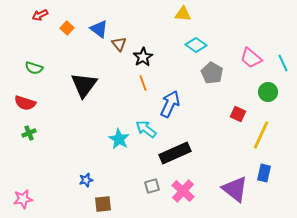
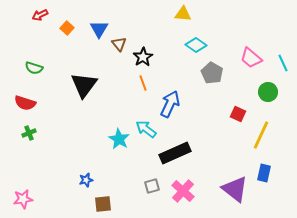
blue triangle: rotated 24 degrees clockwise
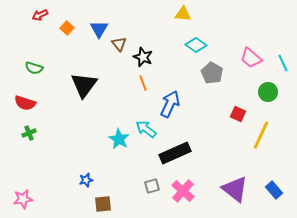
black star: rotated 18 degrees counterclockwise
blue rectangle: moved 10 px right, 17 px down; rotated 54 degrees counterclockwise
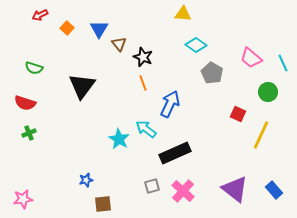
black triangle: moved 2 px left, 1 px down
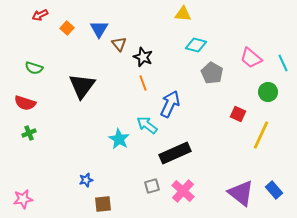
cyan diamond: rotated 20 degrees counterclockwise
cyan arrow: moved 1 px right, 4 px up
purple triangle: moved 6 px right, 4 px down
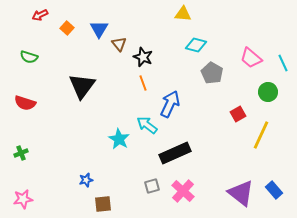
green semicircle: moved 5 px left, 11 px up
red square: rotated 35 degrees clockwise
green cross: moved 8 px left, 20 px down
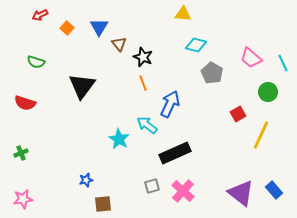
blue triangle: moved 2 px up
green semicircle: moved 7 px right, 5 px down
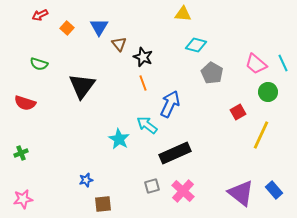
pink trapezoid: moved 5 px right, 6 px down
green semicircle: moved 3 px right, 2 px down
red square: moved 2 px up
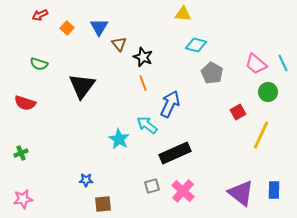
blue star: rotated 16 degrees clockwise
blue rectangle: rotated 42 degrees clockwise
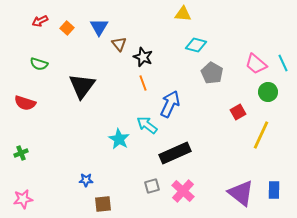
red arrow: moved 6 px down
